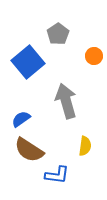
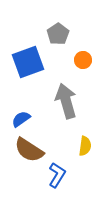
orange circle: moved 11 px left, 4 px down
blue square: rotated 20 degrees clockwise
blue L-shape: rotated 65 degrees counterclockwise
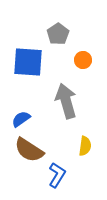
blue square: rotated 24 degrees clockwise
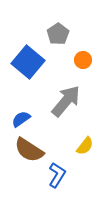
blue square: rotated 36 degrees clockwise
gray arrow: rotated 56 degrees clockwise
yellow semicircle: rotated 30 degrees clockwise
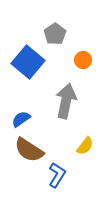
gray pentagon: moved 3 px left
gray arrow: rotated 28 degrees counterclockwise
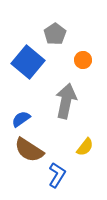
yellow semicircle: moved 1 px down
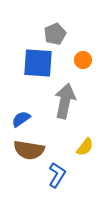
gray pentagon: rotated 10 degrees clockwise
blue square: moved 10 px right, 1 px down; rotated 36 degrees counterclockwise
gray arrow: moved 1 px left
brown semicircle: rotated 24 degrees counterclockwise
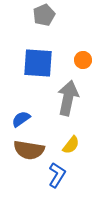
gray pentagon: moved 11 px left, 19 px up
gray arrow: moved 3 px right, 3 px up
yellow semicircle: moved 14 px left, 2 px up
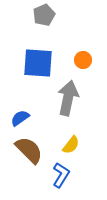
blue semicircle: moved 1 px left, 1 px up
brown semicircle: rotated 144 degrees counterclockwise
blue L-shape: moved 4 px right
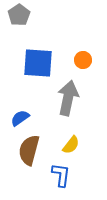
gray pentagon: moved 25 px left; rotated 10 degrees counterclockwise
brown semicircle: rotated 120 degrees counterclockwise
blue L-shape: rotated 25 degrees counterclockwise
